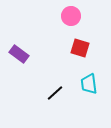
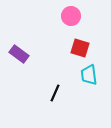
cyan trapezoid: moved 9 px up
black line: rotated 24 degrees counterclockwise
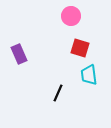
purple rectangle: rotated 30 degrees clockwise
black line: moved 3 px right
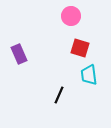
black line: moved 1 px right, 2 px down
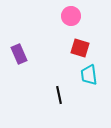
black line: rotated 36 degrees counterclockwise
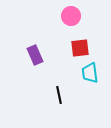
red square: rotated 24 degrees counterclockwise
purple rectangle: moved 16 px right, 1 px down
cyan trapezoid: moved 1 px right, 2 px up
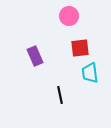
pink circle: moved 2 px left
purple rectangle: moved 1 px down
black line: moved 1 px right
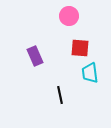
red square: rotated 12 degrees clockwise
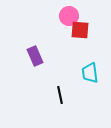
red square: moved 18 px up
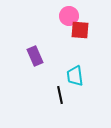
cyan trapezoid: moved 15 px left, 3 px down
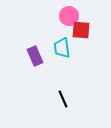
red square: moved 1 px right
cyan trapezoid: moved 13 px left, 28 px up
black line: moved 3 px right, 4 px down; rotated 12 degrees counterclockwise
